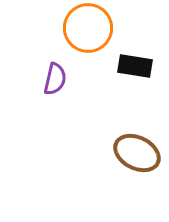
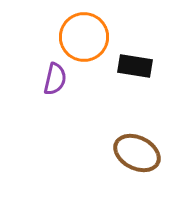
orange circle: moved 4 px left, 9 px down
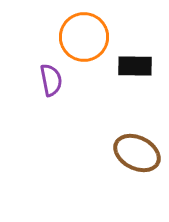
black rectangle: rotated 8 degrees counterclockwise
purple semicircle: moved 4 px left, 1 px down; rotated 24 degrees counterclockwise
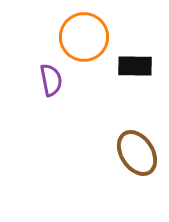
brown ellipse: rotated 30 degrees clockwise
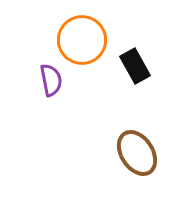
orange circle: moved 2 px left, 3 px down
black rectangle: rotated 60 degrees clockwise
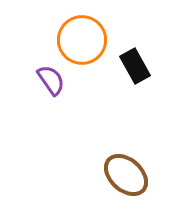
purple semicircle: rotated 24 degrees counterclockwise
brown ellipse: moved 11 px left, 22 px down; rotated 15 degrees counterclockwise
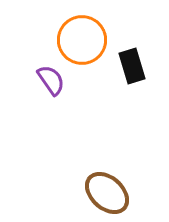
black rectangle: moved 3 px left; rotated 12 degrees clockwise
brown ellipse: moved 19 px left, 18 px down
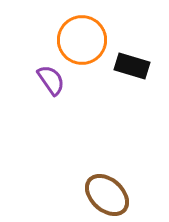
black rectangle: rotated 56 degrees counterclockwise
brown ellipse: moved 2 px down
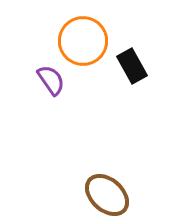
orange circle: moved 1 px right, 1 px down
black rectangle: rotated 44 degrees clockwise
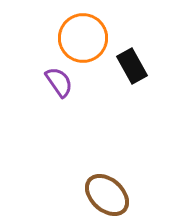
orange circle: moved 3 px up
purple semicircle: moved 8 px right, 2 px down
